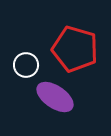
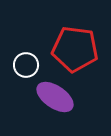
red pentagon: rotated 9 degrees counterclockwise
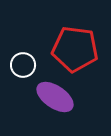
white circle: moved 3 px left
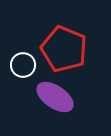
red pentagon: moved 11 px left; rotated 15 degrees clockwise
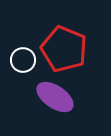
white circle: moved 5 px up
